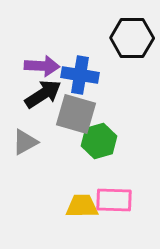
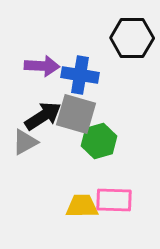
black arrow: moved 22 px down
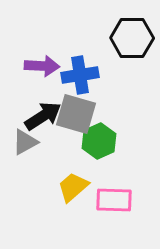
blue cross: rotated 18 degrees counterclockwise
green hexagon: rotated 8 degrees counterclockwise
yellow trapezoid: moved 9 px left, 19 px up; rotated 40 degrees counterclockwise
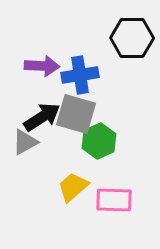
black arrow: moved 1 px left, 1 px down
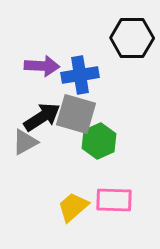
yellow trapezoid: moved 20 px down
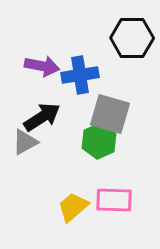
purple arrow: rotated 8 degrees clockwise
gray square: moved 34 px right
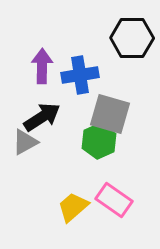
purple arrow: rotated 100 degrees counterclockwise
pink rectangle: rotated 33 degrees clockwise
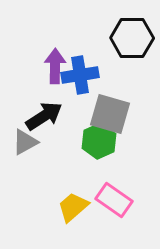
purple arrow: moved 13 px right
black arrow: moved 2 px right, 1 px up
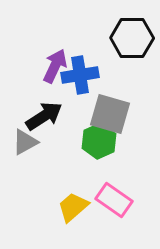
purple arrow: rotated 24 degrees clockwise
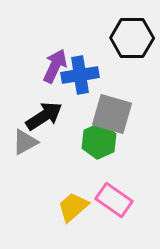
gray square: moved 2 px right
